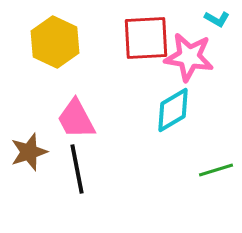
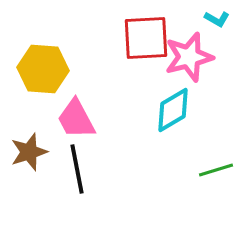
yellow hexagon: moved 12 px left, 27 px down; rotated 21 degrees counterclockwise
pink star: rotated 24 degrees counterclockwise
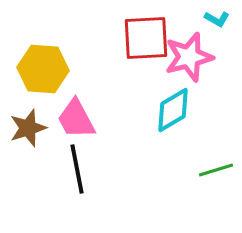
brown star: moved 1 px left, 24 px up
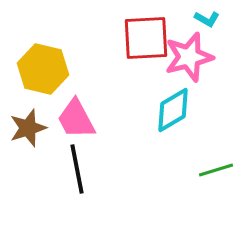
cyan L-shape: moved 10 px left
yellow hexagon: rotated 9 degrees clockwise
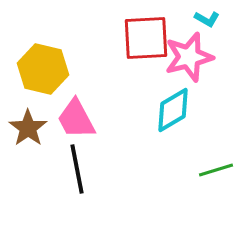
brown star: rotated 18 degrees counterclockwise
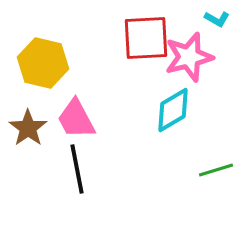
cyan L-shape: moved 10 px right
yellow hexagon: moved 6 px up
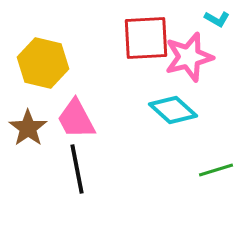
cyan diamond: rotated 72 degrees clockwise
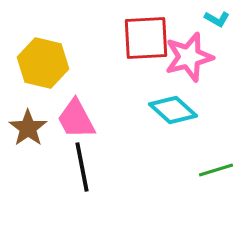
black line: moved 5 px right, 2 px up
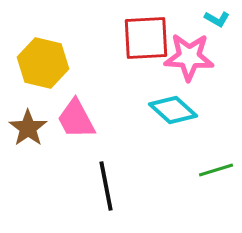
pink star: rotated 18 degrees clockwise
black line: moved 24 px right, 19 px down
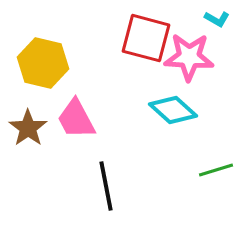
red square: rotated 18 degrees clockwise
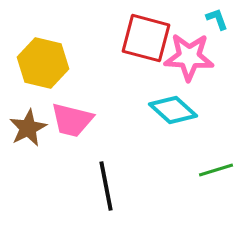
cyan L-shape: rotated 140 degrees counterclockwise
pink trapezoid: moved 4 px left, 1 px down; rotated 48 degrees counterclockwise
brown star: rotated 9 degrees clockwise
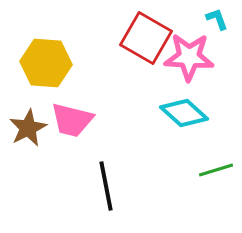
red square: rotated 15 degrees clockwise
yellow hexagon: moved 3 px right; rotated 9 degrees counterclockwise
cyan diamond: moved 11 px right, 3 px down
